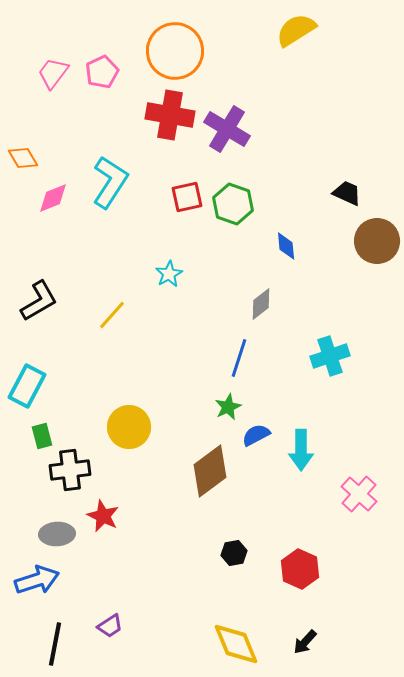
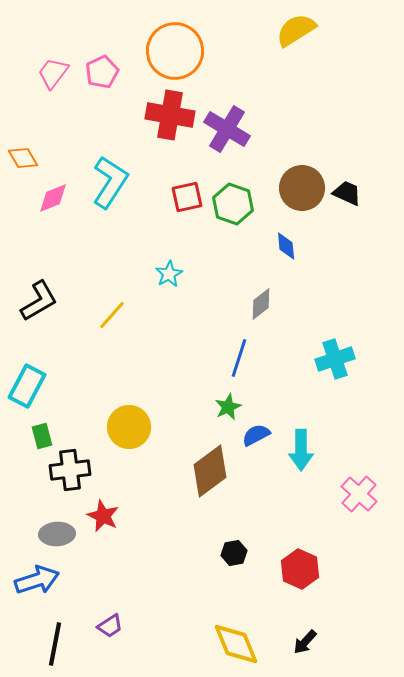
brown circle: moved 75 px left, 53 px up
cyan cross: moved 5 px right, 3 px down
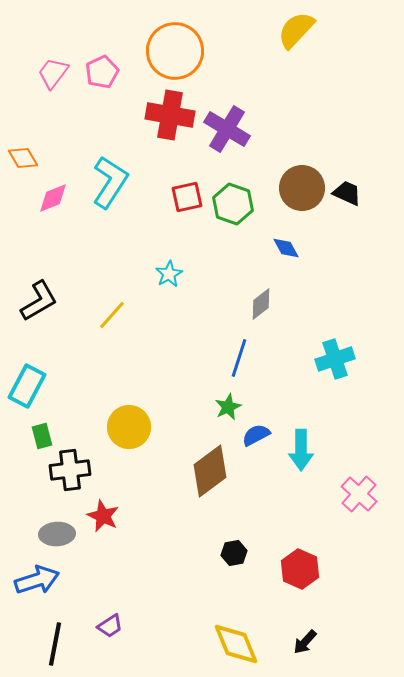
yellow semicircle: rotated 15 degrees counterclockwise
blue diamond: moved 2 px down; rotated 24 degrees counterclockwise
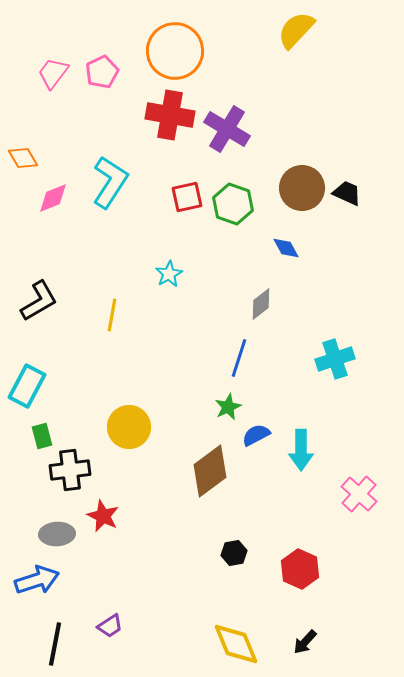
yellow line: rotated 32 degrees counterclockwise
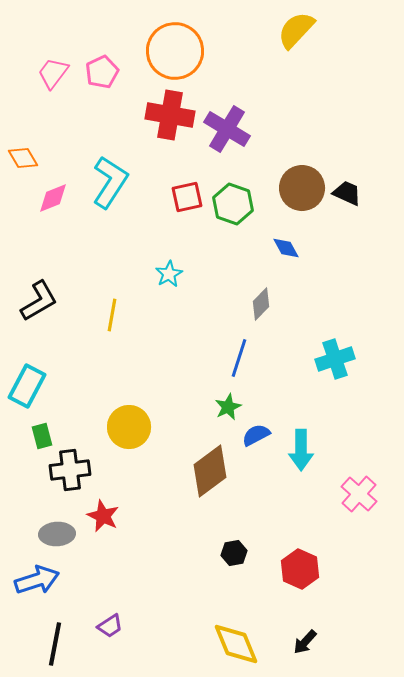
gray diamond: rotated 8 degrees counterclockwise
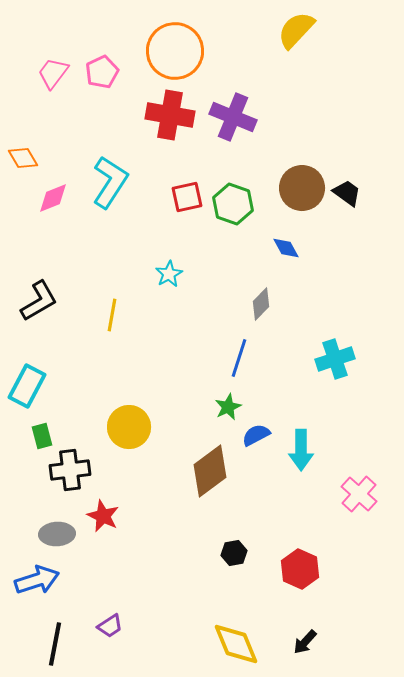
purple cross: moved 6 px right, 12 px up; rotated 9 degrees counterclockwise
black trapezoid: rotated 12 degrees clockwise
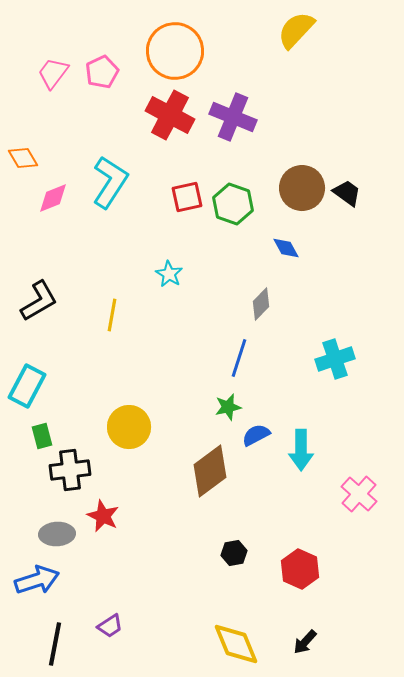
red cross: rotated 18 degrees clockwise
cyan star: rotated 12 degrees counterclockwise
green star: rotated 12 degrees clockwise
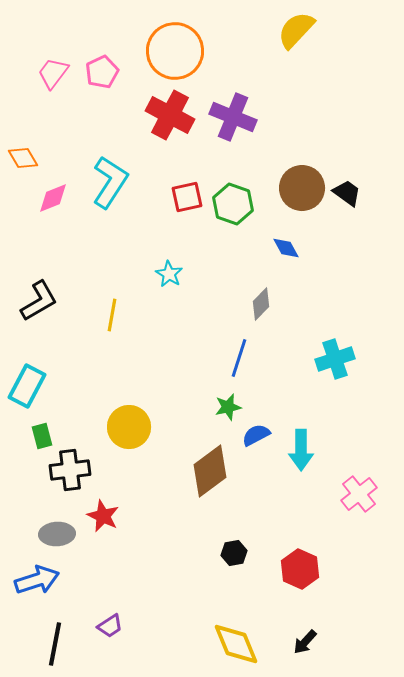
pink cross: rotated 9 degrees clockwise
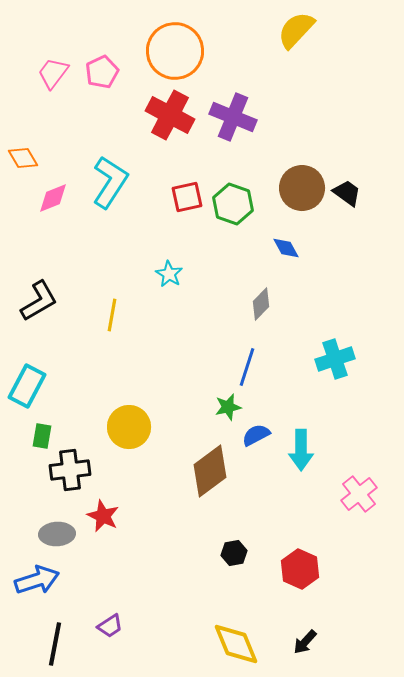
blue line: moved 8 px right, 9 px down
green rectangle: rotated 25 degrees clockwise
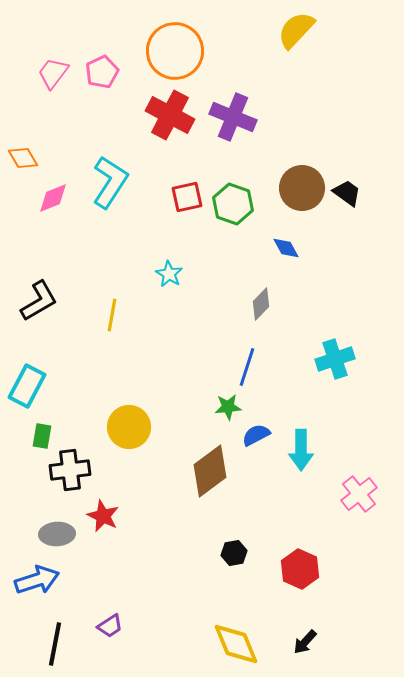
green star: rotated 8 degrees clockwise
